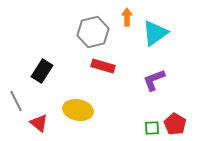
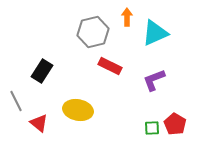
cyan triangle: rotated 12 degrees clockwise
red rectangle: moved 7 px right; rotated 10 degrees clockwise
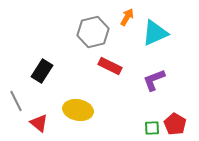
orange arrow: rotated 30 degrees clockwise
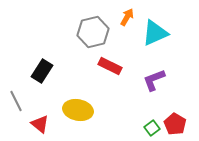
red triangle: moved 1 px right, 1 px down
green square: rotated 35 degrees counterclockwise
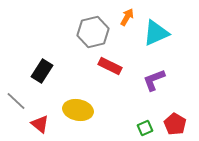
cyan triangle: moved 1 px right
gray line: rotated 20 degrees counterclockwise
green square: moved 7 px left; rotated 14 degrees clockwise
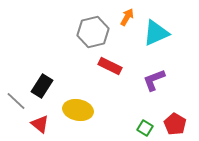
black rectangle: moved 15 px down
green square: rotated 35 degrees counterclockwise
